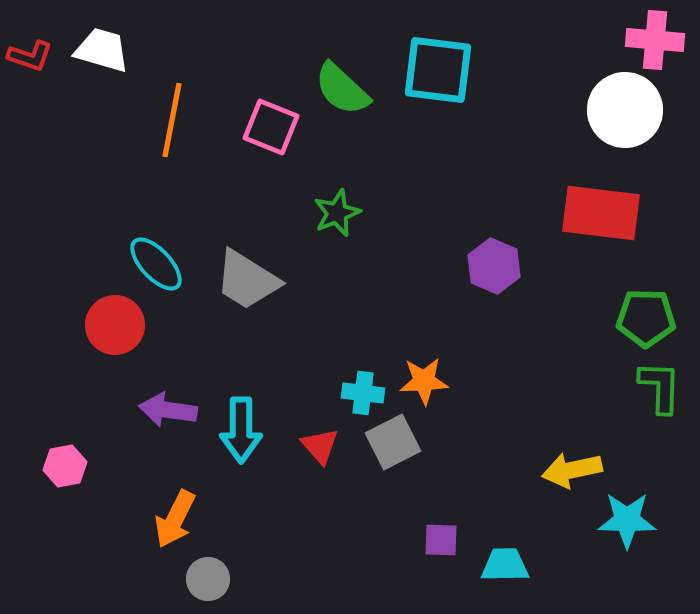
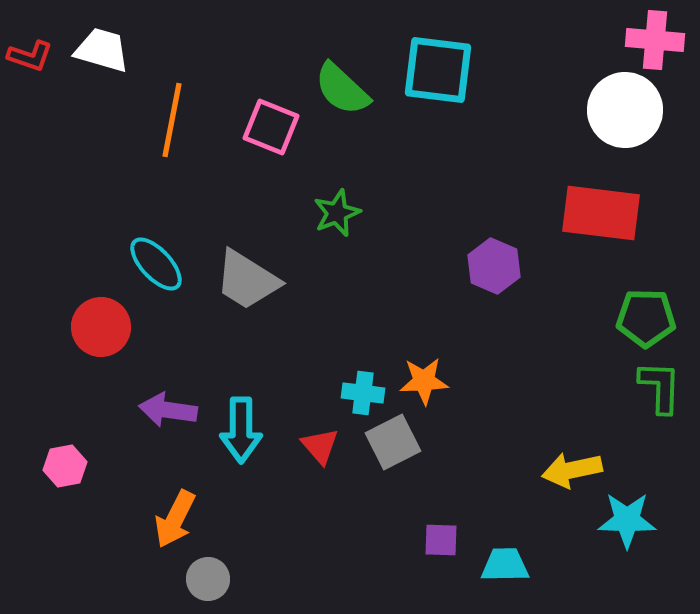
red circle: moved 14 px left, 2 px down
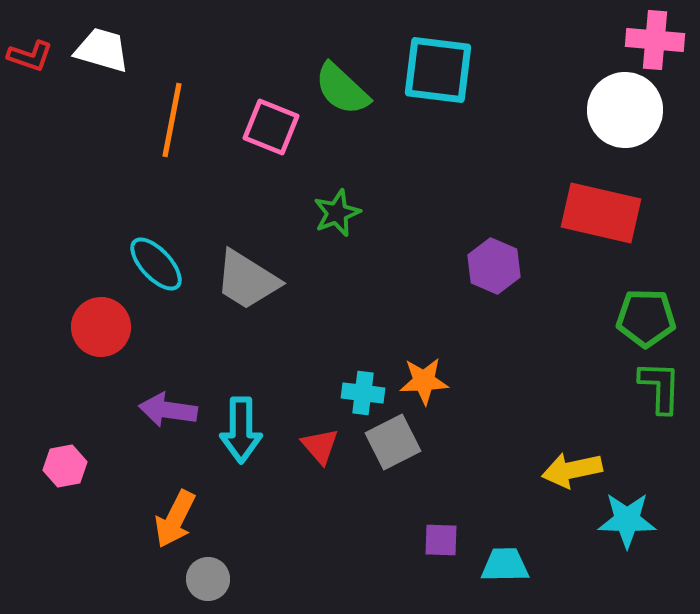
red rectangle: rotated 6 degrees clockwise
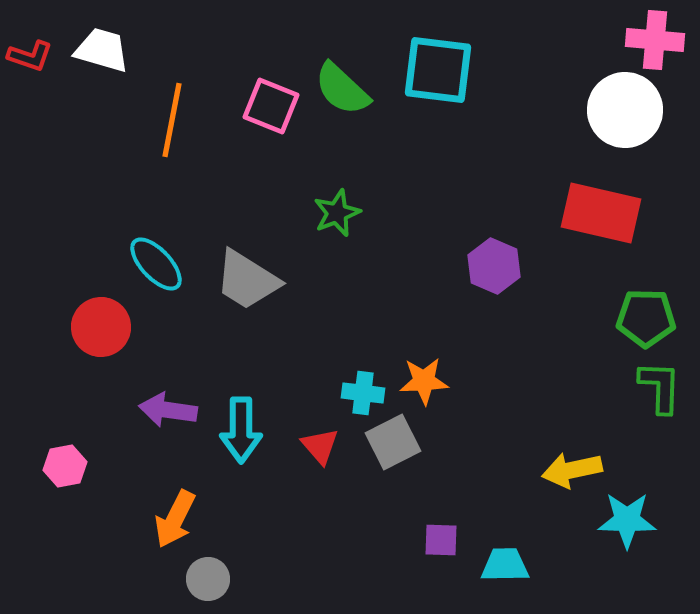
pink square: moved 21 px up
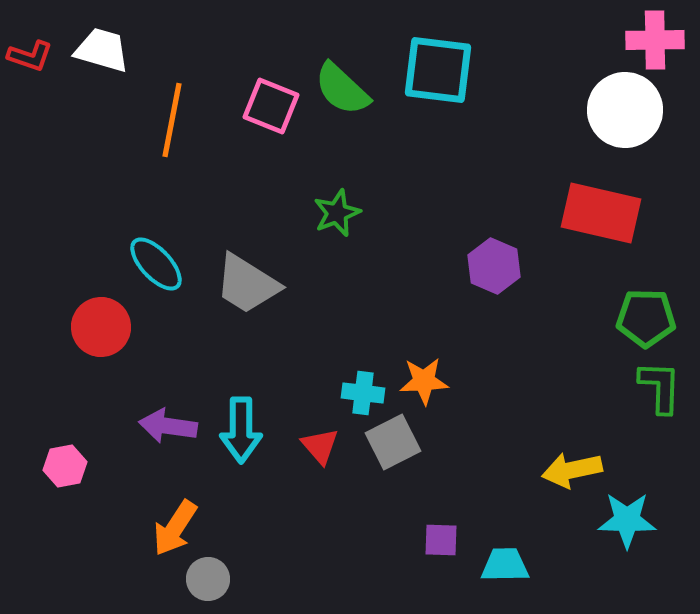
pink cross: rotated 6 degrees counterclockwise
gray trapezoid: moved 4 px down
purple arrow: moved 16 px down
orange arrow: moved 9 px down; rotated 6 degrees clockwise
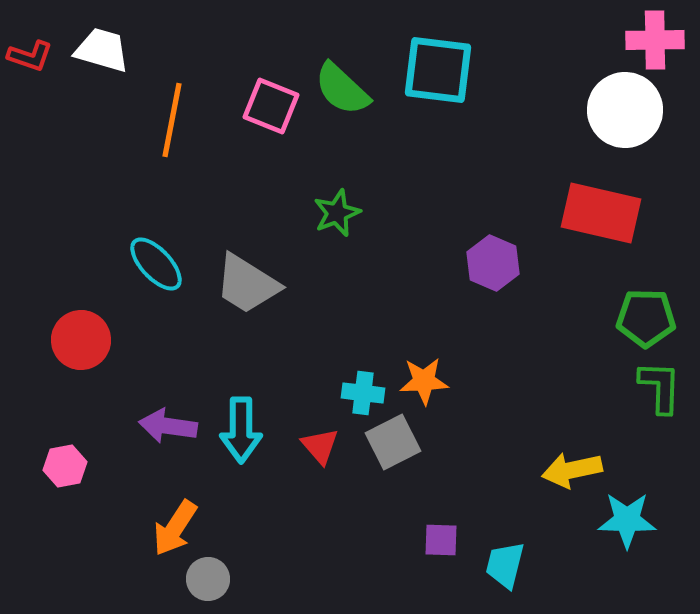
purple hexagon: moved 1 px left, 3 px up
red circle: moved 20 px left, 13 px down
cyan trapezoid: rotated 75 degrees counterclockwise
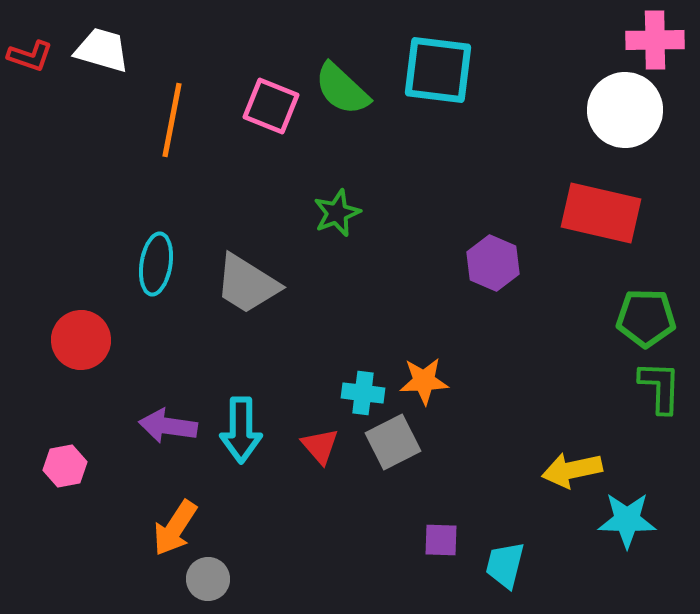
cyan ellipse: rotated 52 degrees clockwise
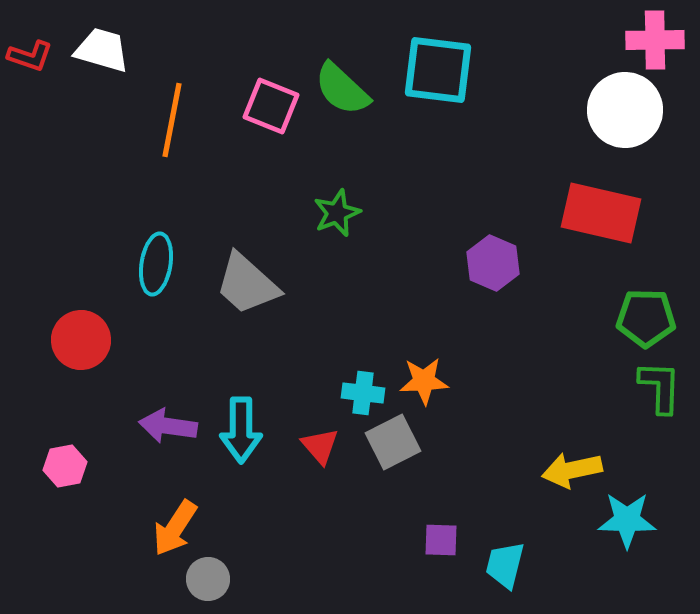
gray trapezoid: rotated 10 degrees clockwise
